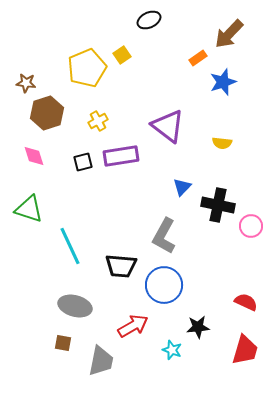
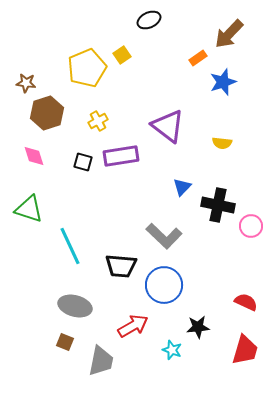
black square: rotated 30 degrees clockwise
gray L-shape: rotated 75 degrees counterclockwise
brown square: moved 2 px right, 1 px up; rotated 12 degrees clockwise
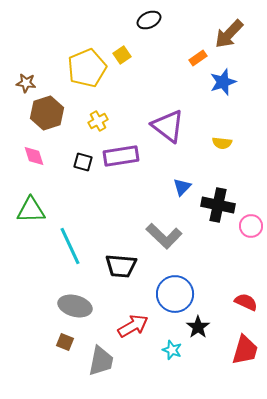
green triangle: moved 2 px right, 1 px down; rotated 20 degrees counterclockwise
blue circle: moved 11 px right, 9 px down
black star: rotated 30 degrees counterclockwise
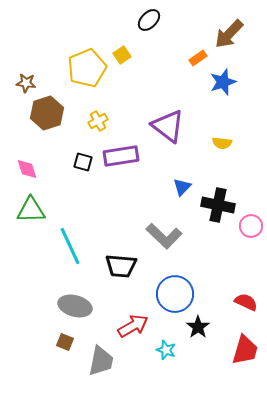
black ellipse: rotated 20 degrees counterclockwise
pink diamond: moved 7 px left, 13 px down
cyan star: moved 6 px left
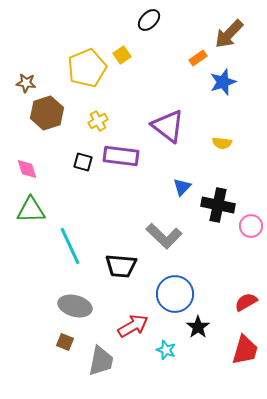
purple rectangle: rotated 16 degrees clockwise
red semicircle: rotated 55 degrees counterclockwise
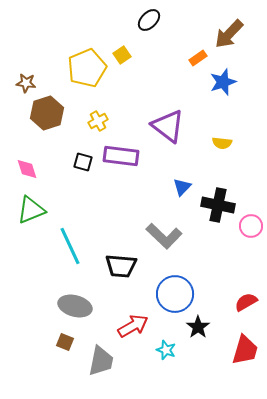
green triangle: rotated 20 degrees counterclockwise
